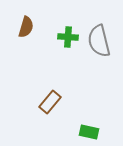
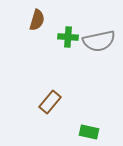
brown semicircle: moved 11 px right, 7 px up
gray semicircle: rotated 88 degrees counterclockwise
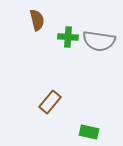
brown semicircle: rotated 30 degrees counterclockwise
gray semicircle: rotated 20 degrees clockwise
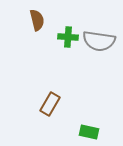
brown rectangle: moved 2 px down; rotated 10 degrees counterclockwise
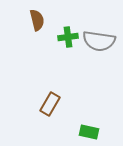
green cross: rotated 12 degrees counterclockwise
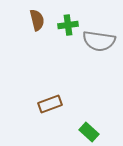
green cross: moved 12 px up
brown rectangle: rotated 40 degrees clockwise
green rectangle: rotated 30 degrees clockwise
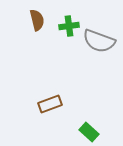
green cross: moved 1 px right, 1 px down
gray semicircle: rotated 12 degrees clockwise
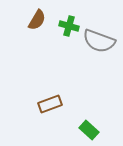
brown semicircle: rotated 45 degrees clockwise
green cross: rotated 24 degrees clockwise
green rectangle: moved 2 px up
